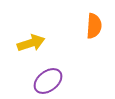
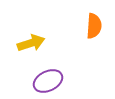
purple ellipse: rotated 12 degrees clockwise
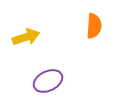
yellow arrow: moved 5 px left, 6 px up
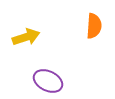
purple ellipse: rotated 52 degrees clockwise
